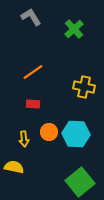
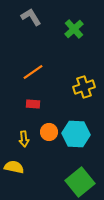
yellow cross: rotated 30 degrees counterclockwise
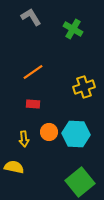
green cross: moved 1 px left; rotated 18 degrees counterclockwise
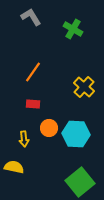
orange line: rotated 20 degrees counterclockwise
yellow cross: rotated 30 degrees counterclockwise
orange circle: moved 4 px up
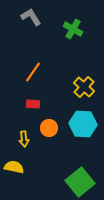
cyan hexagon: moved 7 px right, 10 px up
